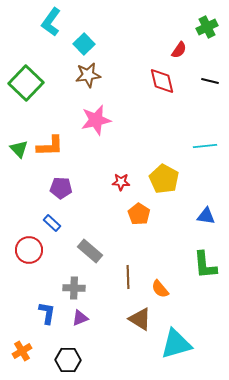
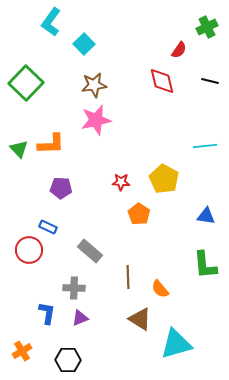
brown star: moved 6 px right, 10 px down
orange L-shape: moved 1 px right, 2 px up
blue rectangle: moved 4 px left, 4 px down; rotated 18 degrees counterclockwise
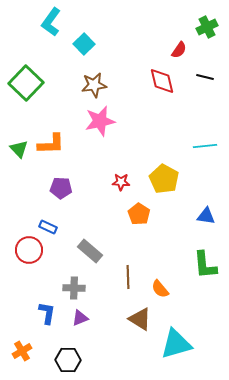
black line: moved 5 px left, 4 px up
pink star: moved 4 px right, 1 px down
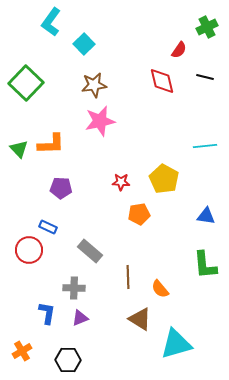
orange pentagon: rotated 30 degrees clockwise
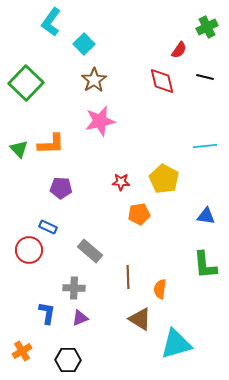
brown star: moved 5 px up; rotated 25 degrees counterclockwise
orange semicircle: rotated 48 degrees clockwise
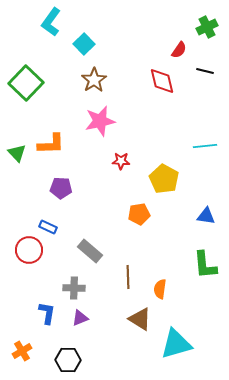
black line: moved 6 px up
green triangle: moved 2 px left, 4 px down
red star: moved 21 px up
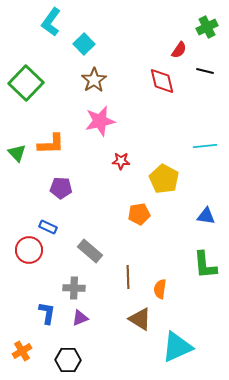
cyan triangle: moved 1 px right, 3 px down; rotated 8 degrees counterclockwise
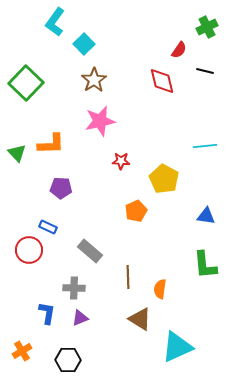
cyan L-shape: moved 4 px right
orange pentagon: moved 3 px left, 3 px up; rotated 15 degrees counterclockwise
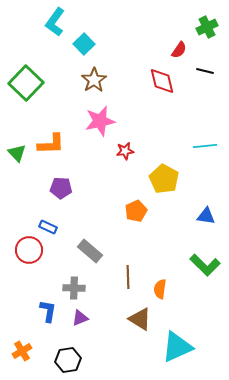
red star: moved 4 px right, 10 px up; rotated 12 degrees counterclockwise
green L-shape: rotated 40 degrees counterclockwise
blue L-shape: moved 1 px right, 2 px up
black hexagon: rotated 10 degrees counterclockwise
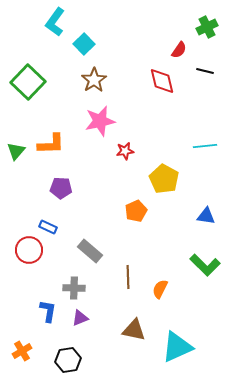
green square: moved 2 px right, 1 px up
green triangle: moved 1 px left, 2 px up; rotated 24 degrees clockwise
orange semicircle: rotated 18 degrees clockwise
brown triangle: moved 6 px left, 11 px down; rotated 20 degrees counterclockwise
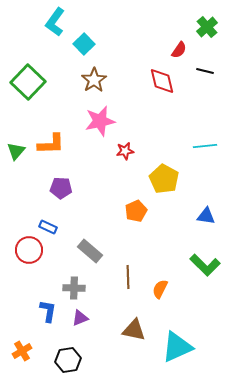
green cross: rotated 15 degrees counterclockwise
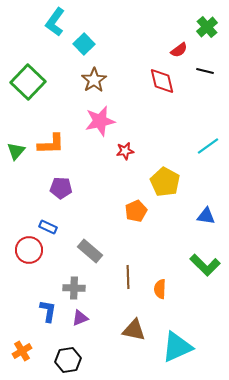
red semicircle: rotated 18 degrees clockwise
cyan line: moved 3 px right; rotated 30 degrees counterclockwise
yellow pentagon: moved 1 px right, 3 px down
orange semicircle: rotated 24 degrees counterclockwise
